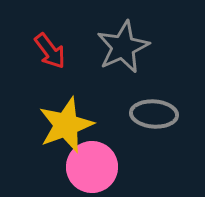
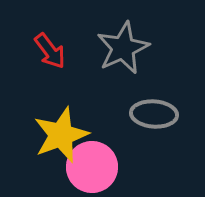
gray star: moved 1 px down
yellow star: moved 5 px left, 10 px down
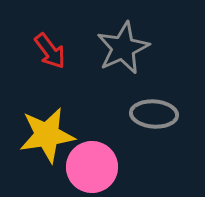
yellow star: moved 14 px left; rotated 12 degrees clockwise
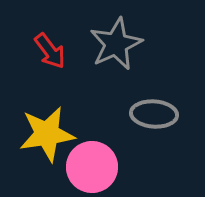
gray star: moved 7 px left, 4 px up
yellow star: moved 1 px up
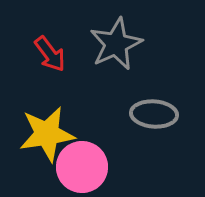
red arrow: moved 3 px down
pink circle: moved 10 px left
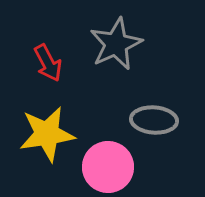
red arrow: moved 2 px left, 9 px down; rotated 9 degrees clockwise
gray ellipse: moved 6 px down
pink circle: moved 26 px right
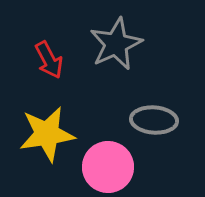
red arrow: moved 1 px right, 3 px up
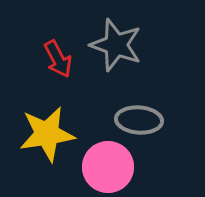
gray star: moved 1 px down; rotated 28 degrees counterclockwise
red arrow: moved 9 px right, 1 px up
gray ellipse: moved 15 px left
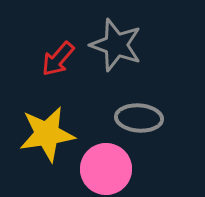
red arrow: rotated 69 degrees clockwise
gray ellipse: moved 2 px up
pink circle: moved 2 px left, 2 px down
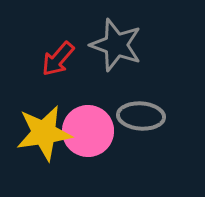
gray ellipse: moved 2 px right, 2 px up
yellow star: moved 3 px left, 1 px up
pink circle: moved 18 px left, 38 px up
